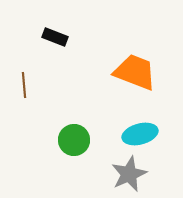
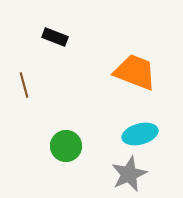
brown line: rotated 10 degrees counterclockwise
green circle: moved 8 px left, 6 px down
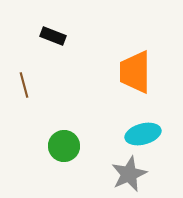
black rectangle: moved 2 px left, 1 px up
orange trapezoid: rotated 111 degrees counterclockwise
cyan ellipse: moved 3 px right
green circle: moved 2 px left
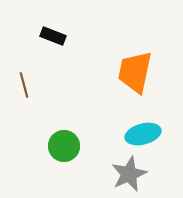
orange trapezoid: rotated 12 degrees clockwise
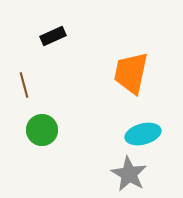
black rectangle: rotated 45 degrees counterclockwise
orange trapezoid: moved 4 px left, 1 px down
green circle: moved 22 px left, 16 px up
gray star: rotated 18 degrees counterclockwise
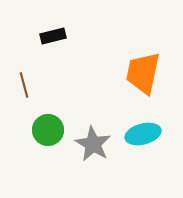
black rectangle: rotated 10 degrees clockwise
orange trapezoid: moved 12 px right
green circle: moved 6 px right
gray star: moved 36 px left, 30 px up
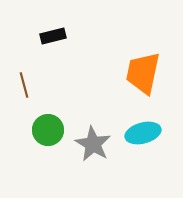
cyan ellipse: moved 1 px up
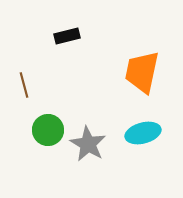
black rectangle: moved 14 px right
orange trapezoid: moved 1 px left, 1 px up
gray star: moved 5 px left
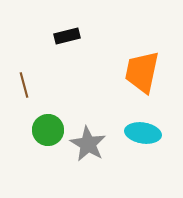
cyan ellipse: rotated 24 degrees clockwise
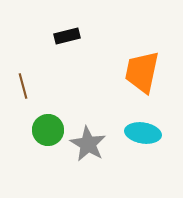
brown line: moved 1 px left, 1 px down
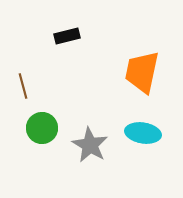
green circle: moved 6 px left, 2 px up
gray star: moved 2 px right, 1 px down
